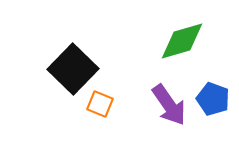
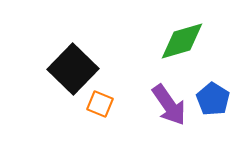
blue pentagon: rotated 12 degrees clockwise
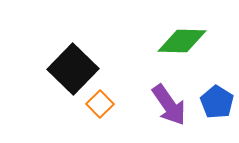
green diamond: rotated 18 degrees clockwise
blue pentagon: moved 4 px right, 3 px down
orange square: rotated 24 degrees clockwise
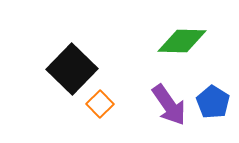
black square: moved 1 px left
blue pentagon: moved 4 px left
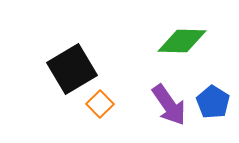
black square: rotated 15 degrees clockwise
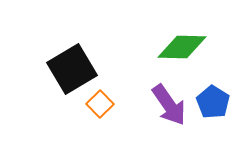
green diamond: moved 6 px down
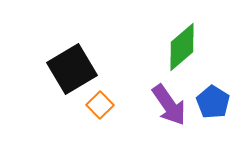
green diamond: rotated 42 degrees counterclockwise
orange square: moved 1 px down
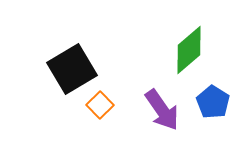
green diamond: moved 7 px right, 3 px down
purple arrow: moved 7 px left, 5 px down
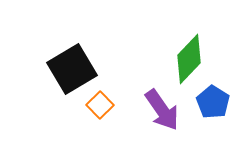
green diamond: moved 9 px down; rotated 6 degrees counterclockwise
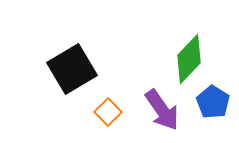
orange square: moved 8 px right, 7 px down
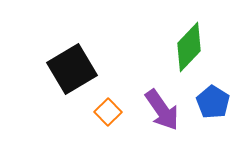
green diamond: moved 12 px up
